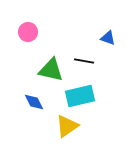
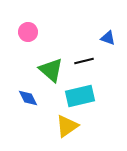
black line: rotated 24 degrees counterclockwise
green triangle: rotated 28 degrees clockwise
blue diamond: moved 6 px left, 4 px up
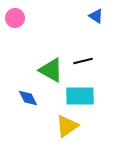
pink circle: moved 13 px left, 14 px up
blue triangle: moved 12 px left, 22 px up; rotated 14 degrees clockwise
black line: moved 1 px left
green triangle: rotated 12 degrees counterclockwise
cyan rectangle: rotated 12 degrees clockwise
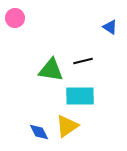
blue triangle: moved 14 px right, 11 px down
green triangle: rotated 20 degrees counterclockwise
blue diamond: moved 11 px right, 34 px down
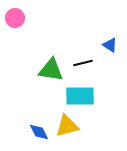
blue triangle: moved 18 px down
black line: moved 2 px down
yellow triangle: rotated 20 degrees clockwise
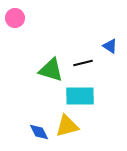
blue triangle: moved 1 px down
green triangle: rotated 8 degrees clockwise
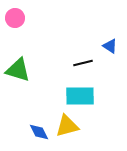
green triangle: moved 33 px left
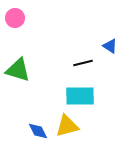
blue diamond: moved 1 px left, 1 px up
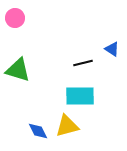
blue triangle: moved 2 px right, 3 px down
